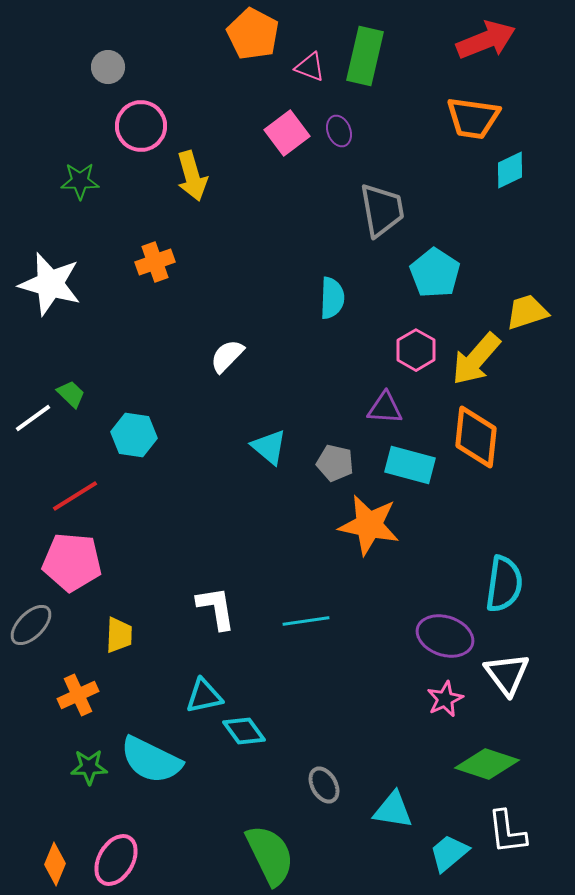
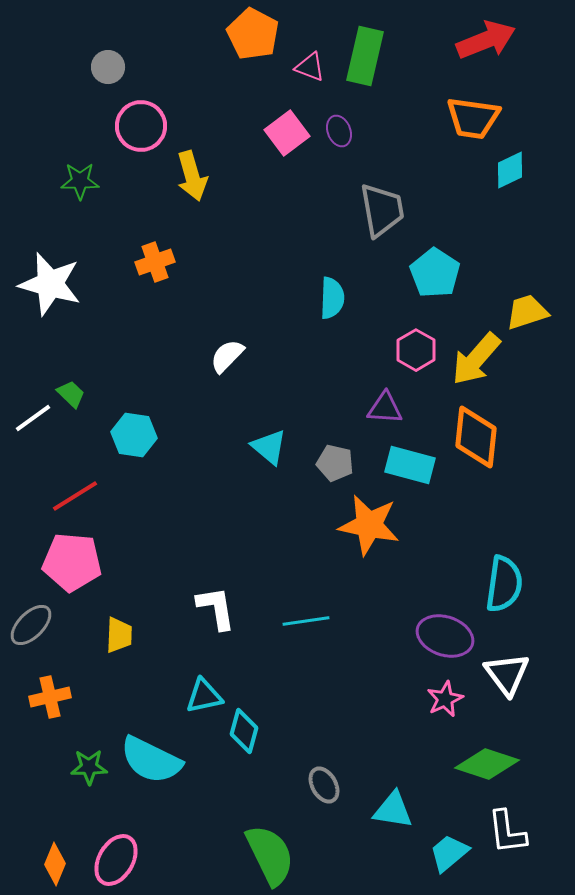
orange cross at (78, 695): moved 28 px left, 2 px down; rotated 12 degrees clockwise
cyan diamond at (244, 731): rotated 51 degrees clockwise
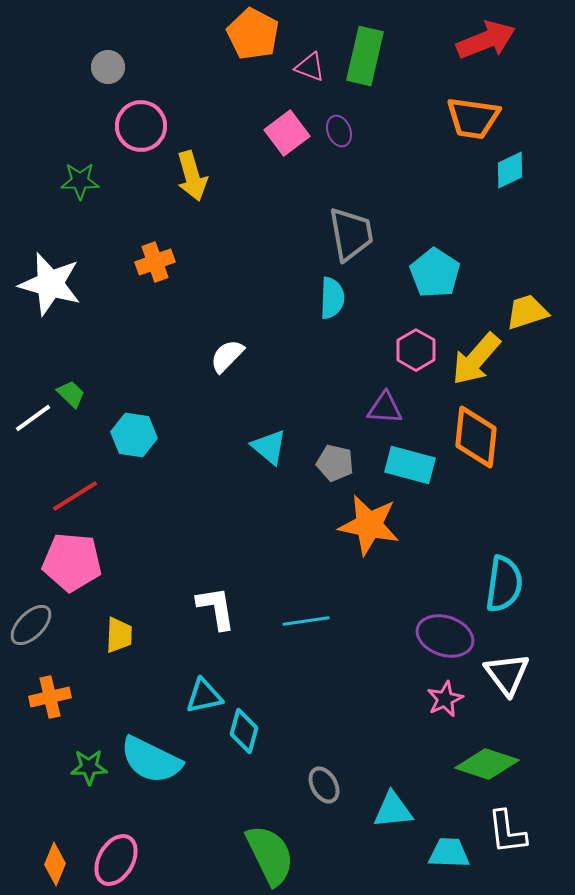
gray trapezoid at (382, 210): moved 31 px left, 24 px down
cyan triangle at (393, 810): rotated 15 degrees counterclockwise
cyan trapezoid at (449, 853): rotated 42 degrees clockwise
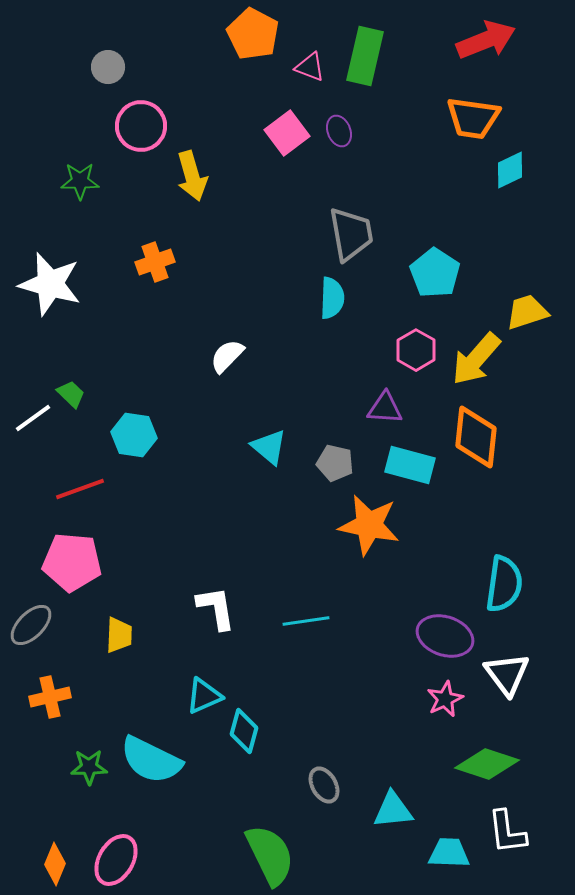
red line at (75, 496): moved 5 px right, 7 px up; rotated 12 degrees clockwise
cyan triangle at (204, 696): rotated 12 degrees counterclockwise
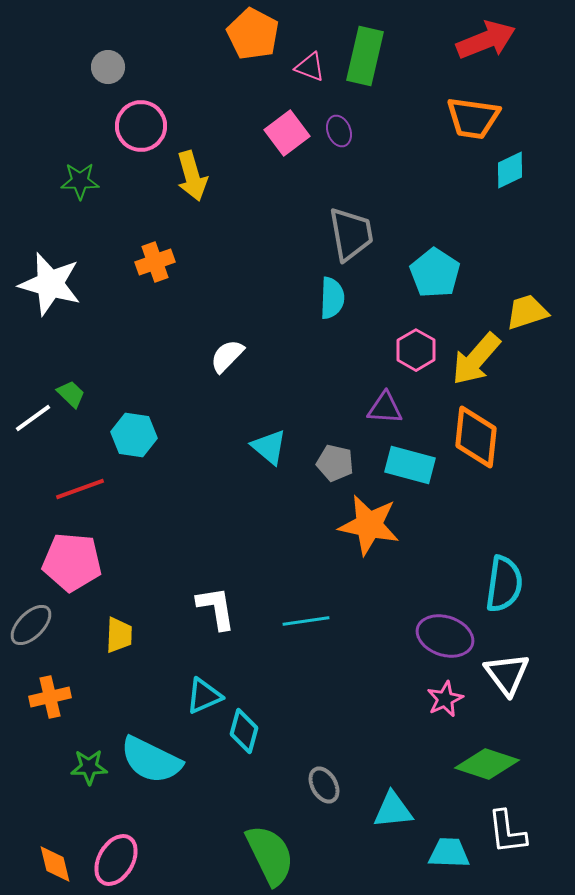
orange diamond at (55, 864): rotated 36 degrees counterclockwise
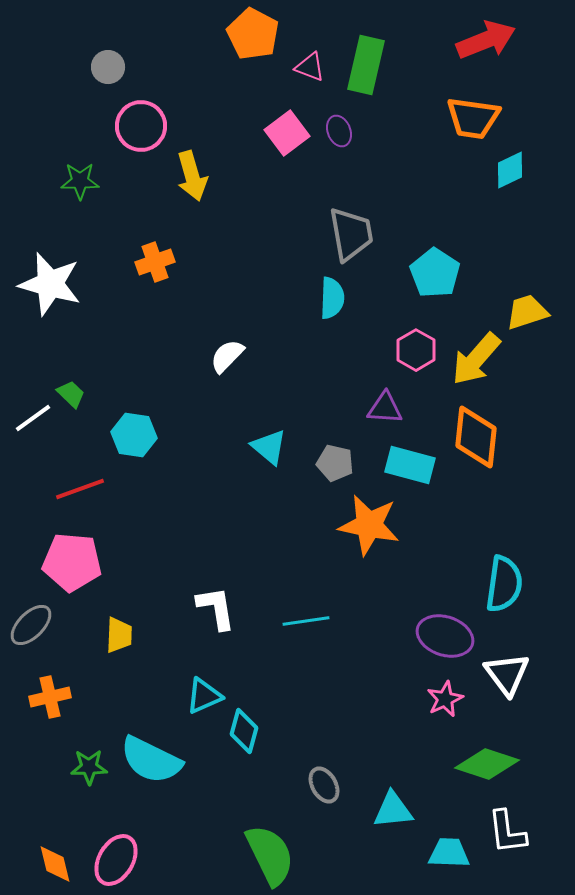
green rectangle at (365, 56): moved 1 px right, 9 px down
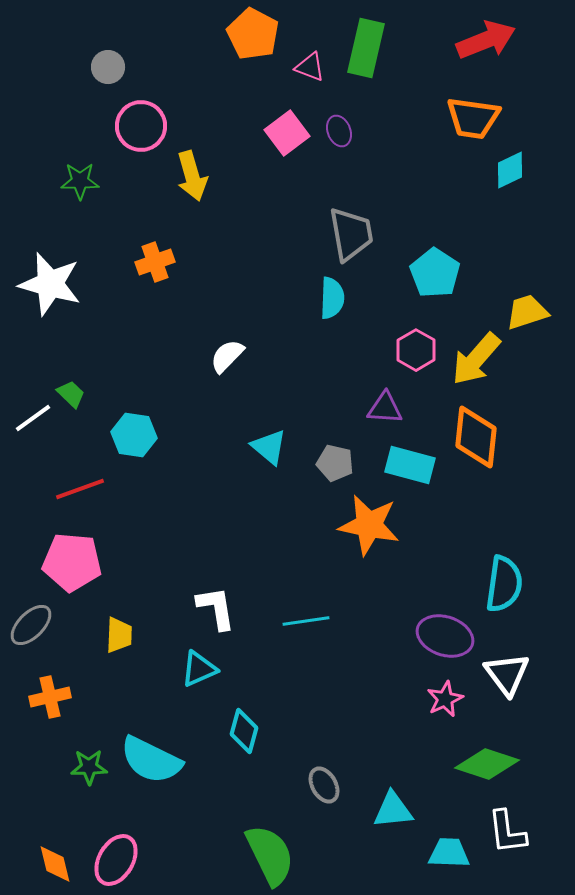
green rectangle at (366, 65): moved 17 px up
cyan triangle at (204, 696): moved 5 px left, 27 px up
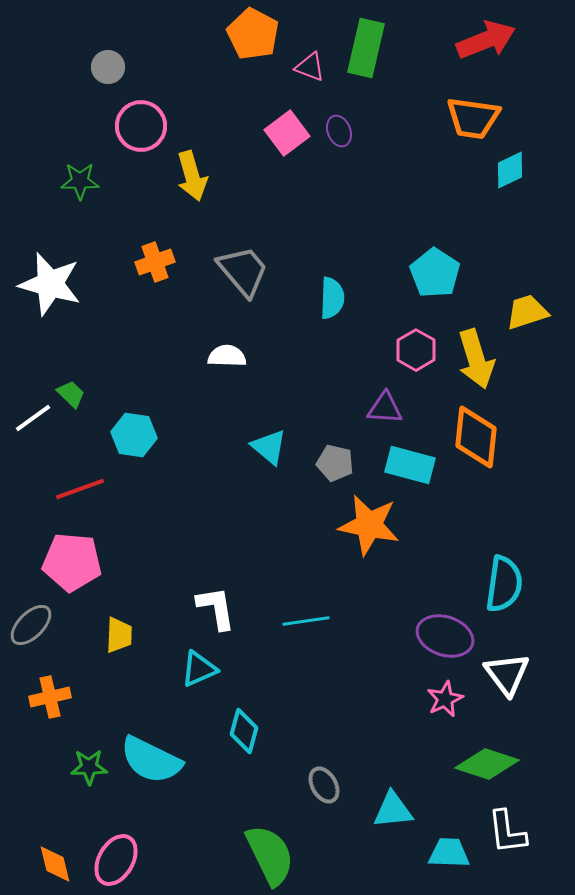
gray trapezoid at (351, 234): moved 108 px left, 37 px down; rotated 30 degrees counterclockwise
white semicircle at (227, 356): rotated 48 degrees clockwise
yellow arrow at (476, 359): rotated 58 degrees counterclockwise
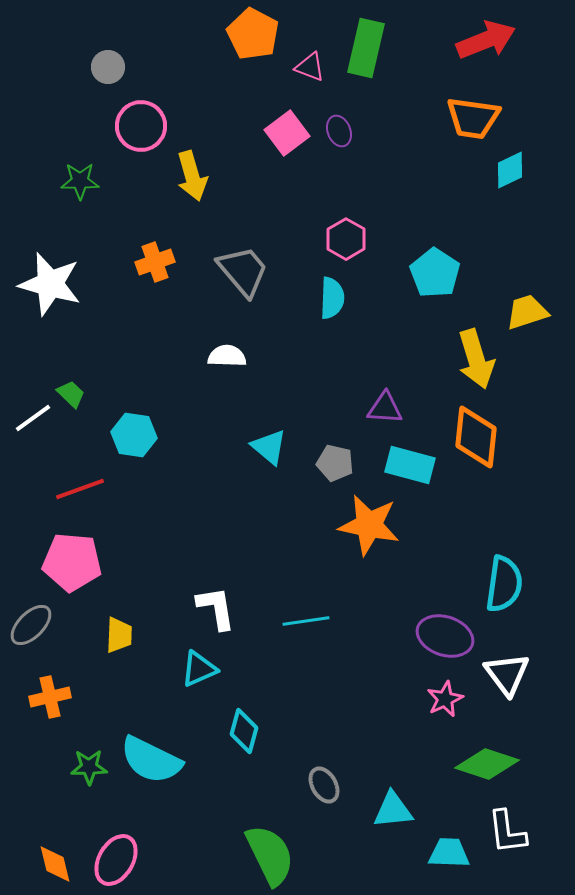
pink hexagon at (416, 350): moved 70 px left, 111 px up
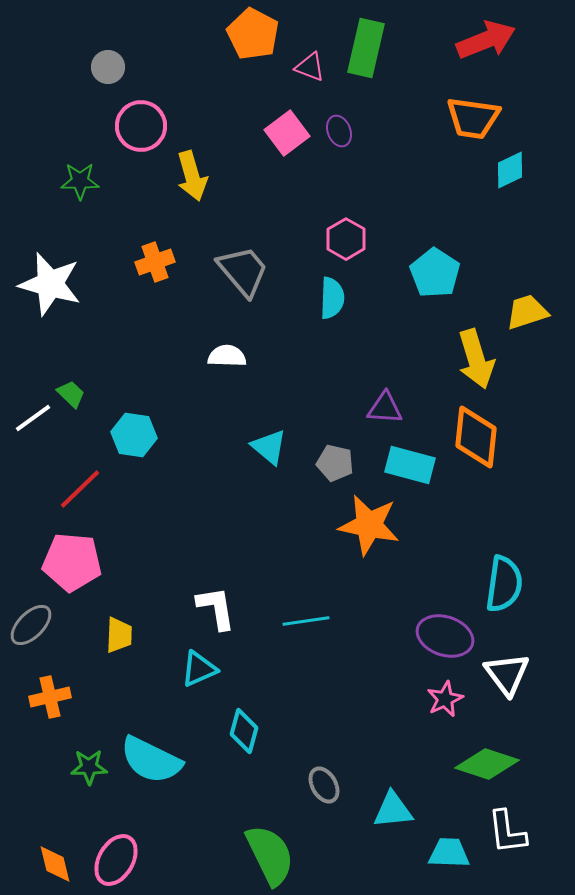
red line at (80, 489): rotated 24 degrees counterclockwise
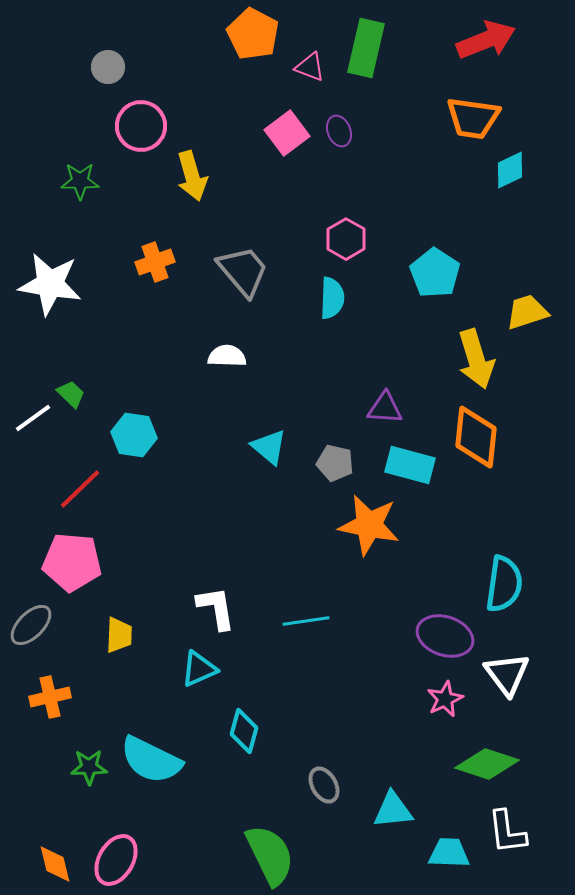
white star at (50, 284): rotated 6 degrees counterclockwise
